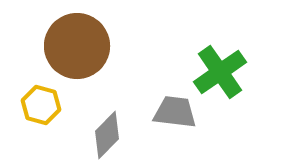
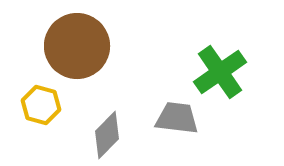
gray trapezoid: moved 2 px right, 6 px down
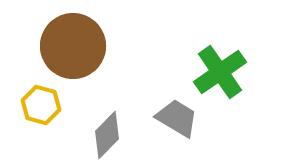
brown circle: moved 4 px left
gray trapezoid: rotated 24 degrees clockwise
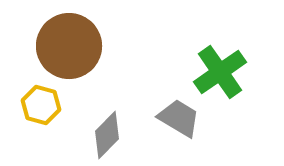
brown circle: moved 4 px left
gray trapezoid: moved 2 px right
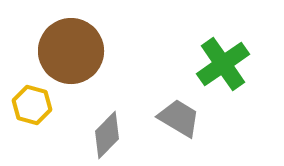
brown circle: moved 2 px right, 5 px down
green cross: moved 3 px right, 8 px up
yellow hexagon: moved 9 px left
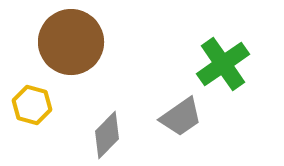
brown circle: moved 9 px up
gray trapezoid: moved 2 px right, 1 px up; rotated 114 degrees clockwise
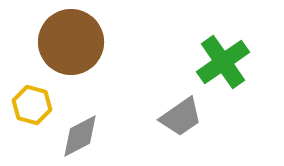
green cross: moved 2 px up
gray diamond: moved 27 px left, 1 px down; rotated 18 degrees clockwise
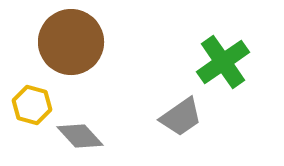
gray diamond: rotated 75 degrees clockwise
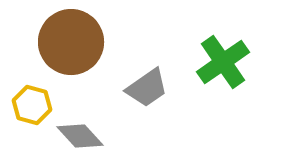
gray trapezoid: moved 34 px left, 29 px up
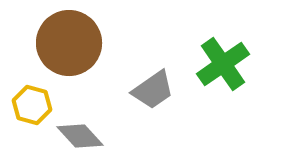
brown circle: moved 2 px left, 1 px down
green cross: moved 2 px down
gray trapezoid: moved 6 px right, 2 px down
